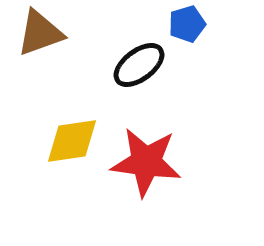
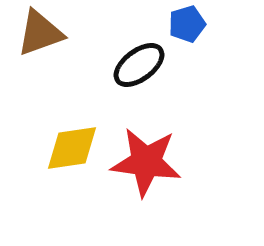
yellow diamond: moved 7 px down
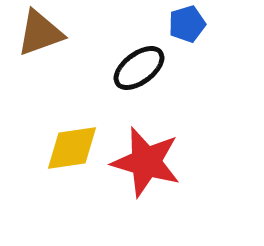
black ellipse: moved 3 px down
red star: rotated 8 degrees clockwise
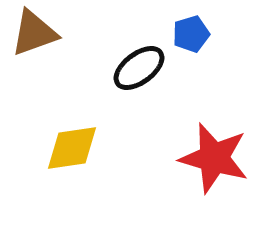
blue pentagon: moved 4 px right, 10 px down
brown triangle: moved 6 px left
red star: moved 68 px right, 4 px up
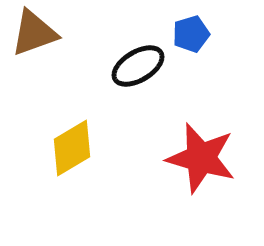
black ellipse: moved 1 px left, 2 px up; rotated 6 degrees clockwise
yellow diamond: rotated 22 degrees counterclockwise
red star: moved 13 px left
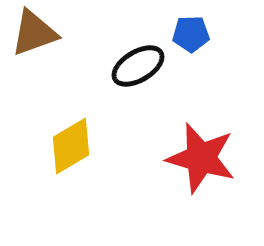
blue pentagon: rotated 15 degrees clockwise
yellow diamond: moved 1 px left, 2 px up
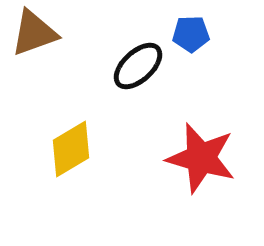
black ellipse: rotated 12 degrees counterclockwise
yellow diamond: moved 3 px down
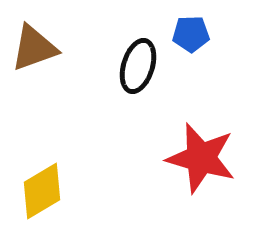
brown triangle: moved 15 px down
black ellipse: rotated 30 degrees counterclockwise
yellow diamond: moved 29 px left, 42 px down
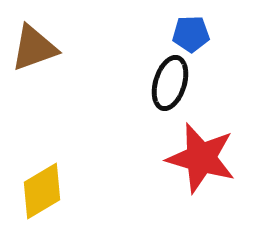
black ellipse: moved 32 px right, 17 px down
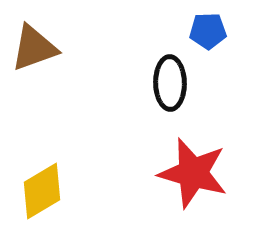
blue pentagon: moved 17 px right, 3 px up
black ellipse: rotated 18 degrees counterclockwise
red star: moved 8 px left, 15 px down
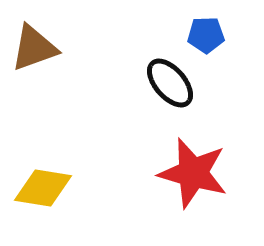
blue pentagon: moved 2 px left, 4 px down
black ellipse: rotated 40 degrees counterclockwise
yellow diamond: moved 1 px right, 3 px up; rotated 40 degrees clockwise
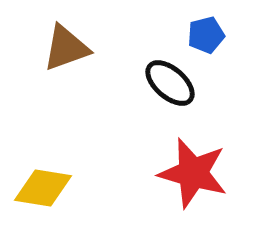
blue pentagon: rotated 12 degrees counterclockwise
brown triangle: moved 32 px right
black ellipse: rotated 8 degrees counterclockwise
